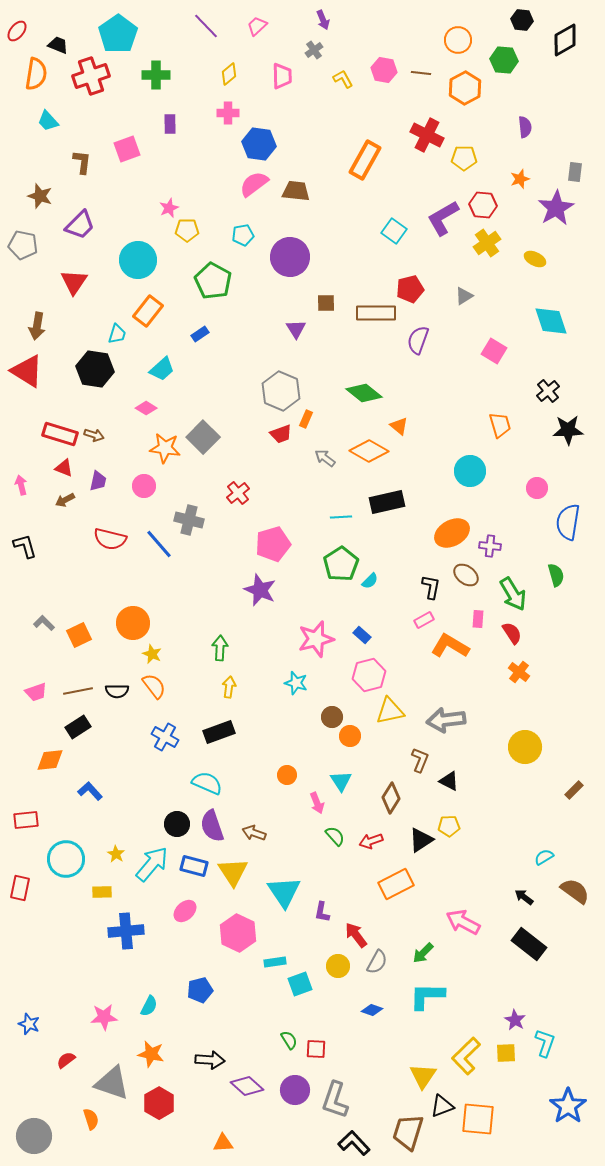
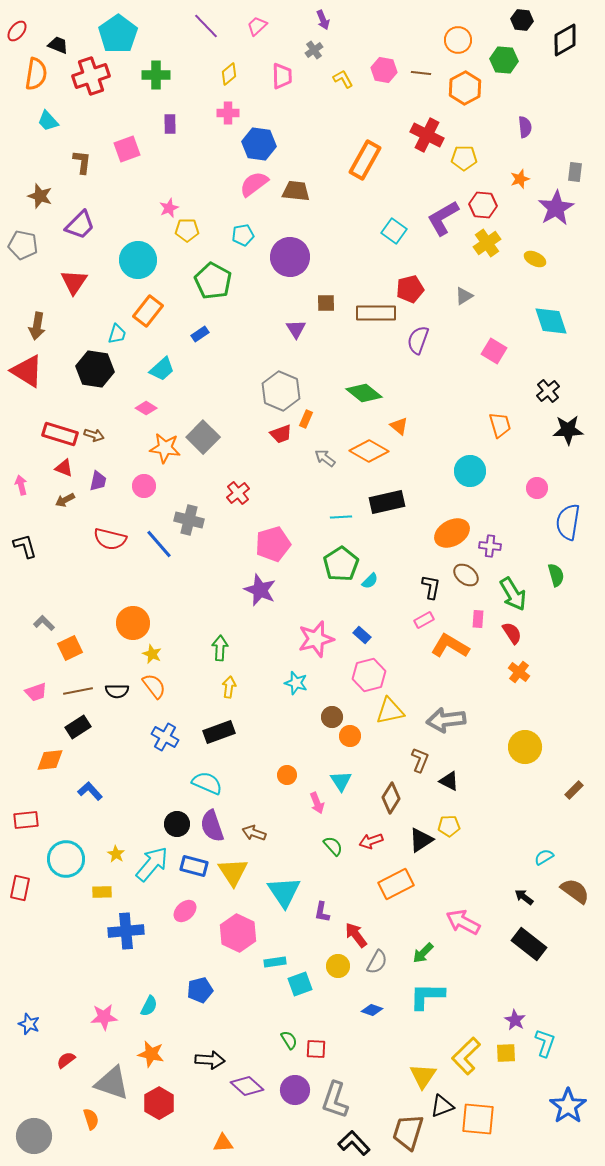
orange square at (79, 635): moved 9 px left, 13 px down
green semicircle at (335, 836): moved 2 px left, 10 px down
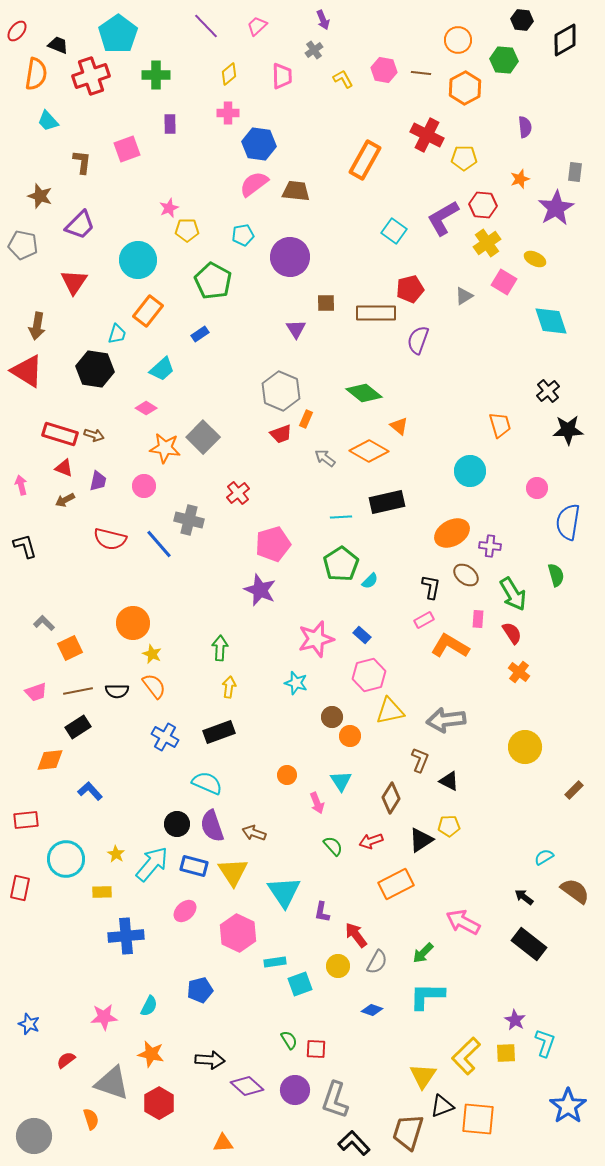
pink square at (494, 351): moved 10 px right, 69 px up
blue cross at (126, 931): moved 5 px down
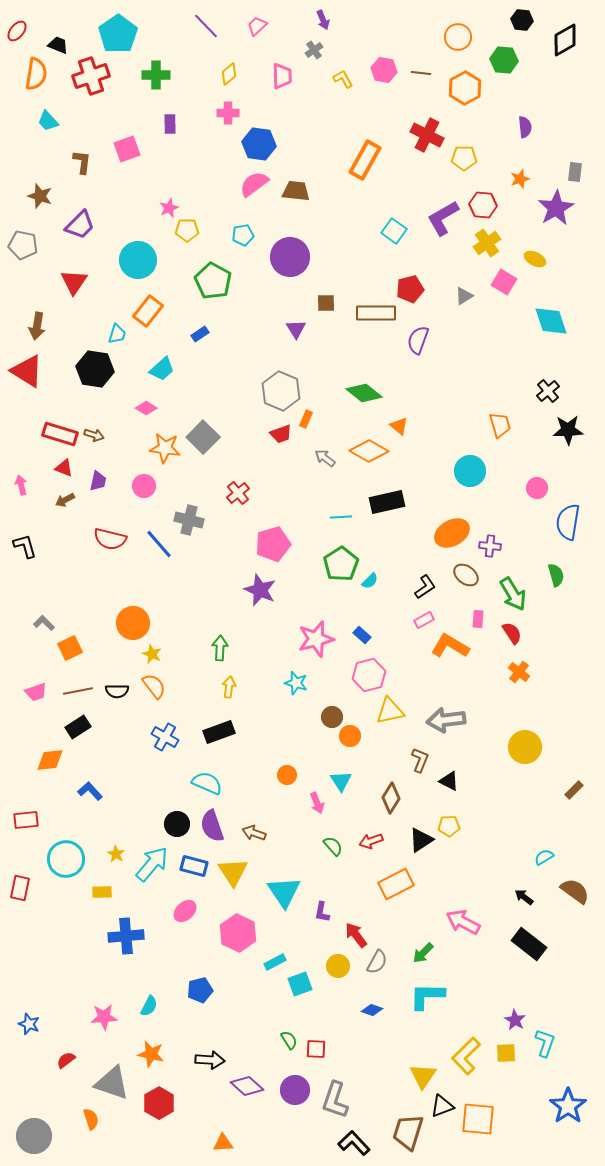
orange circle at (458, 40): moved 3 px up
black L-shape at (431, 587): moved 6 px left; rotated 45 degrees clockwise
cyan rectangle at (275, 962): rotated 20 degrees counterclockwise
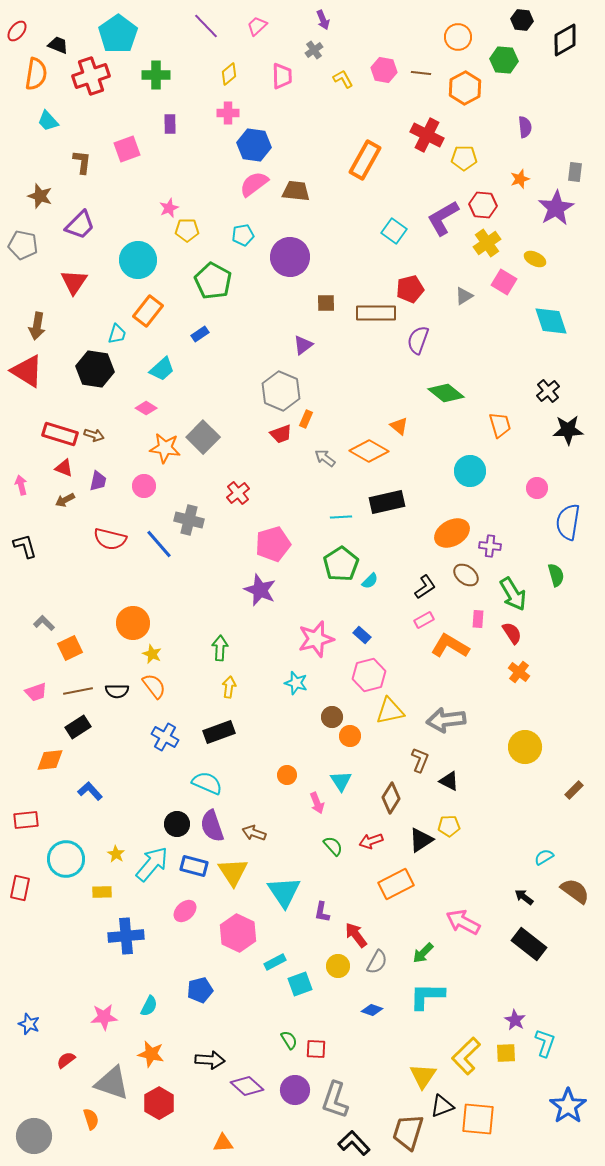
blue hexagon at (259, 144): moved 5 px left, 1 px down
purple triangle at (296, 329): moved 7 px right, 16 px down; rotated 25 degrees clockwise
green diamond at (364, 393): moved 82 px right
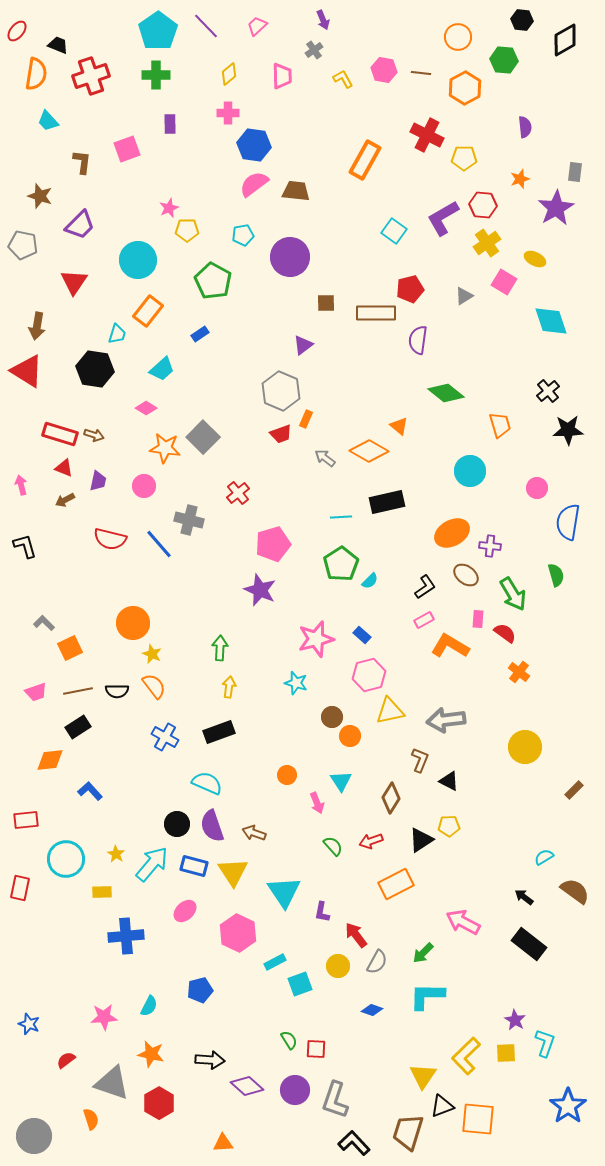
cyan pentagon at (118, 34): moved 40 px right, 3 px up
purple semicircle at (418, 340): rotated 12 degrees counterclockwise
red semicircle at (512, 633): moved 7 px left; rotated 20 degrees counterclockwise
